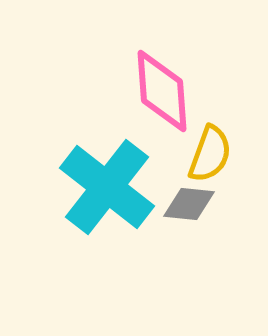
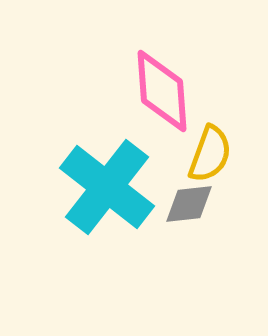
gray diamond: rotated 12 degrees counterclockwise
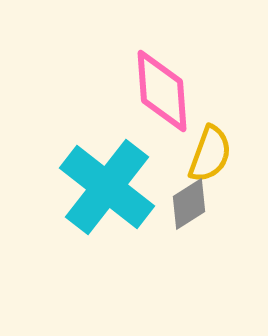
gray diamond: rotated 26 degrees counterclockwise
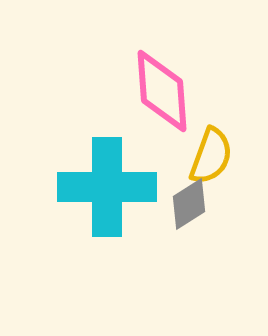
yellow semicircle: moved 1 px right, 2 px down
cyan cross: rotated 38 degrees counterclockwise
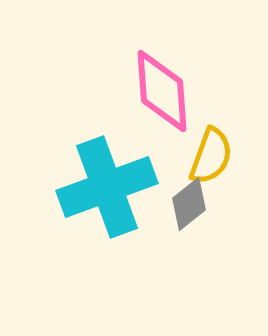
cyan cross: rotated 20 degrees counterclockwise
gray diamond: rotated 6 degrees counterclockwise
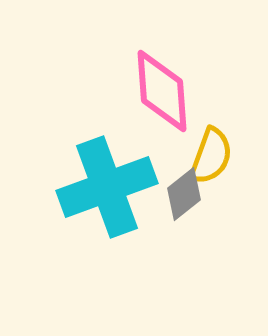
gray diamond: moved 5 px left, 10 px up
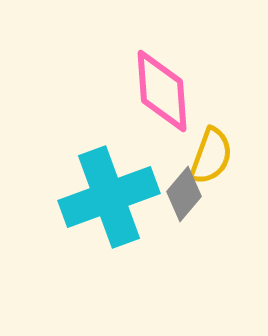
cyan cross: moved 2 px right, 10 px down
gray diamond: rotated 12 degrees counterclockwise
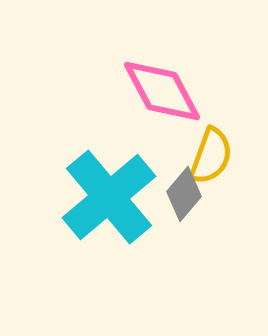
pink diamond: rotated 24 degrees counterclockwise
cyan cross: rotated 20 degrees counterclockwise
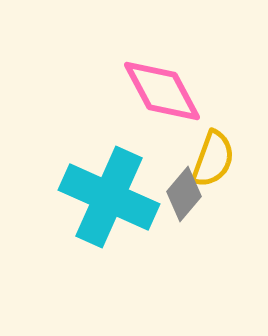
yellow semicircle: moved 2 px right, 3 px down
cyan cross: rotated 26 degrees counterclockwise
